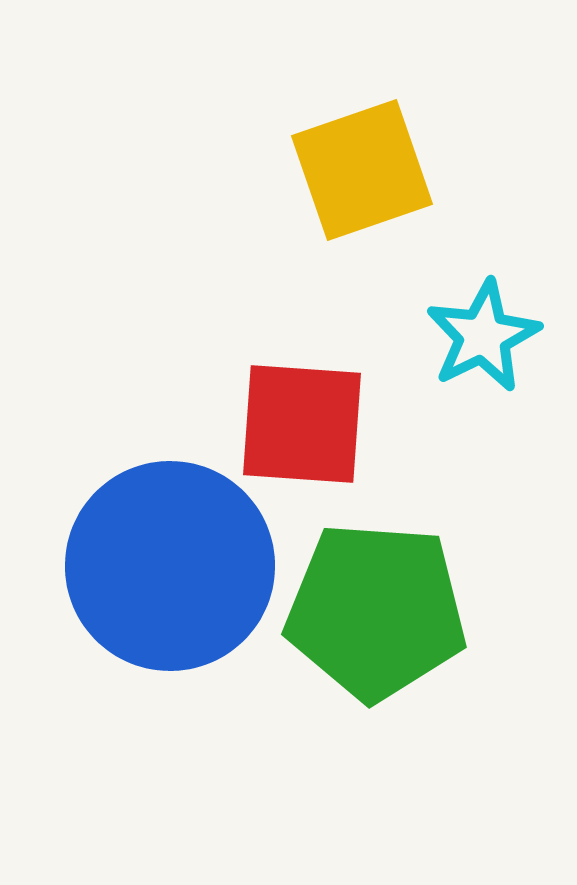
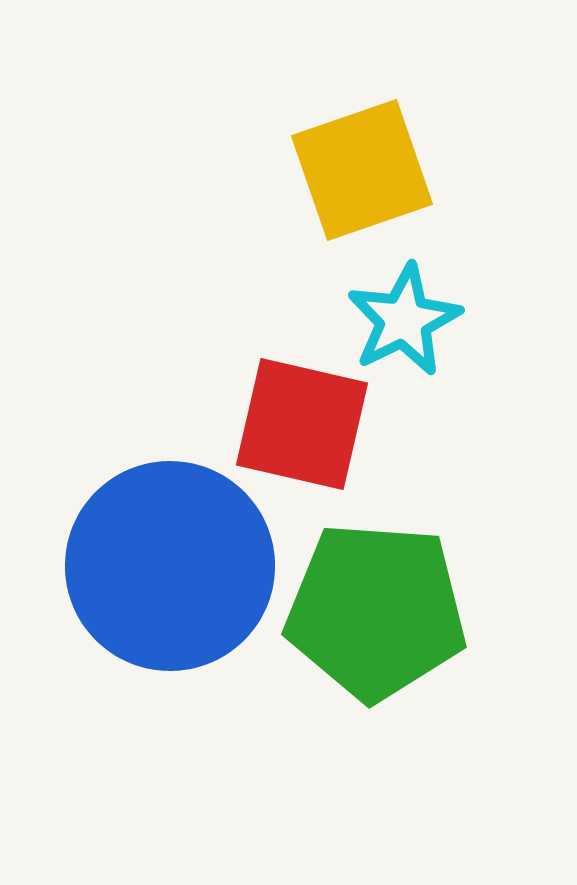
cyan star: moved 79 px left, 16 px up
red square: rotated 9 degrees clockwise
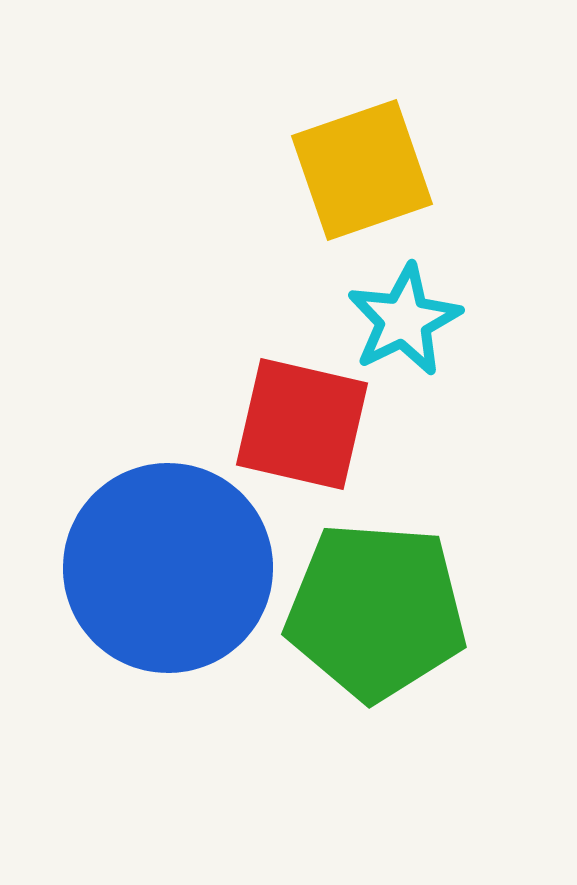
blue circle: moved 2 px left, 2 px down
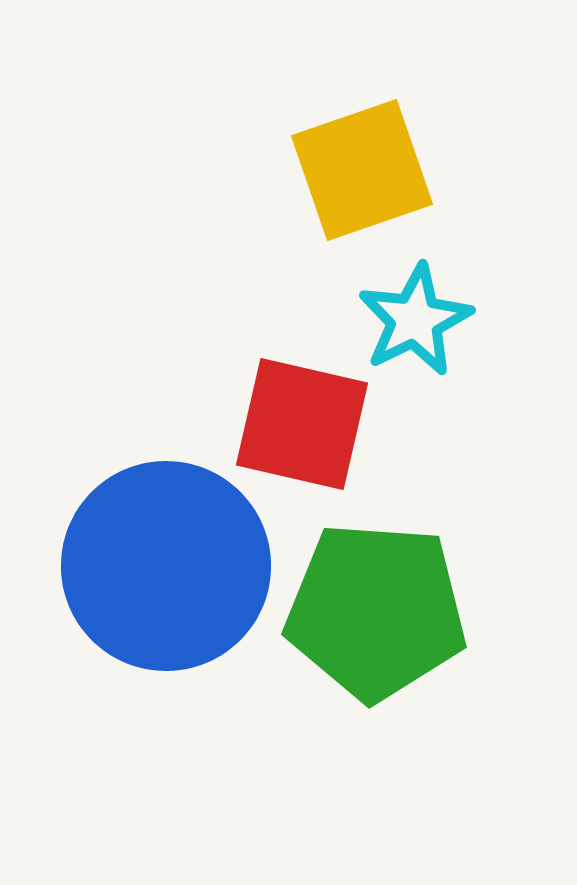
cyan star: moved 11 px right
blue circle: moved 2 px left, 2 px up
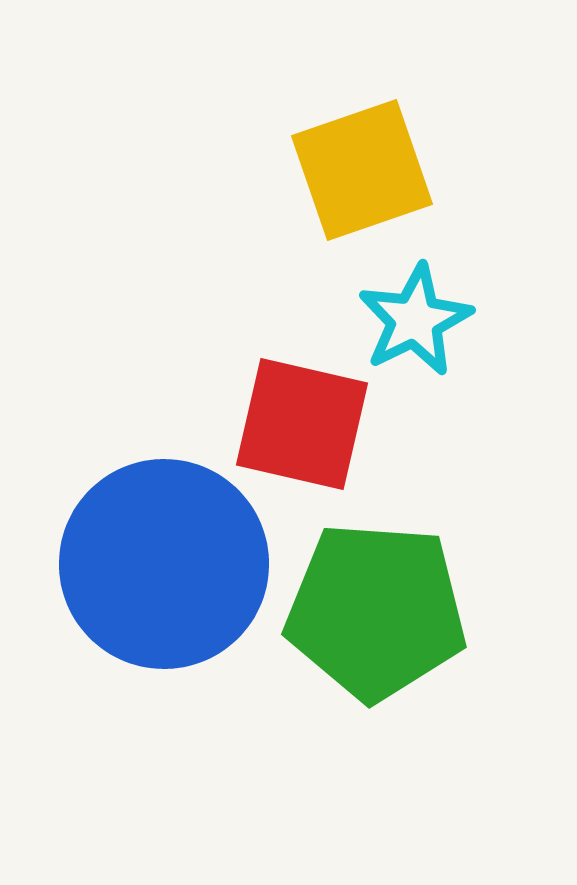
blue circle: moved 2 px left, 2 px up
